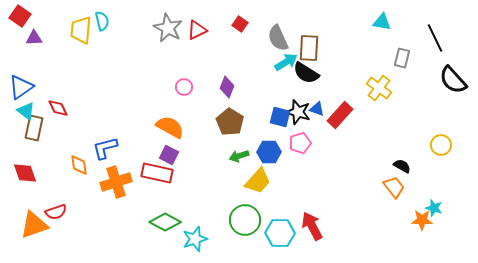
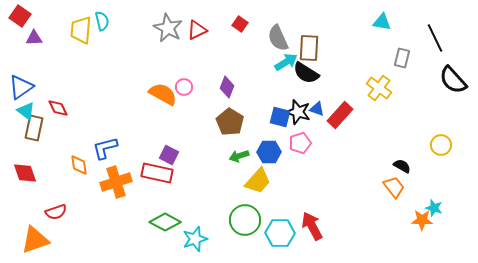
orange semicircle at (170, 127): moved 7 px left, 33 px up
orange triangle at (34, 225): moved 1 px right, 15 px down
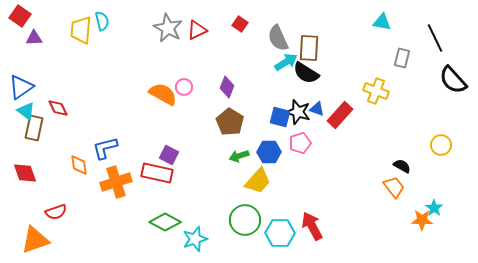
yellow cross at (379, 88): moved 3 px left, 3 px down; rotated 15 degrees counterclockwise
cyan star at (434, 208): rotated 18 degrees clockwise
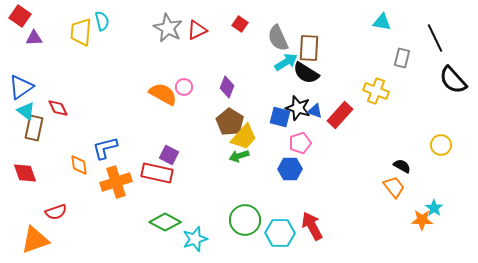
yellow trapezoid at (81, 30): moved 2 px down
blue triangle at (317, 109): moved 2 px left, 2 px down
black star at (298, 112): moved 4 px up
blue hexagon at (269, 152): moved 21 px right, 17 px down
yellow trapezoid at (258, 181): moved 14 px left, 44 px up
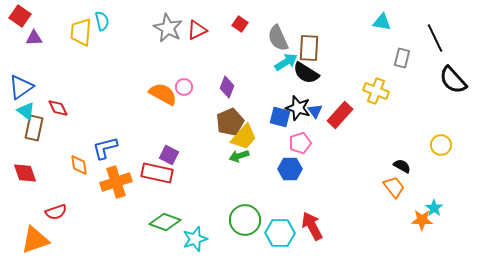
blue triangle at (315, 111): rotated 35 degrees clockwise
brown pentagon at (230, 122): rotated 16 degrees clockwise
green diamond at (165, 222): rotated 8 degrees counterclockwise
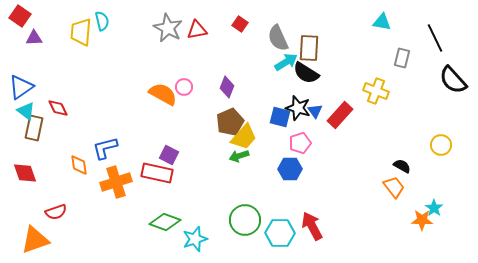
red triangle at (197, 30): rotated 15 degrees clockwise
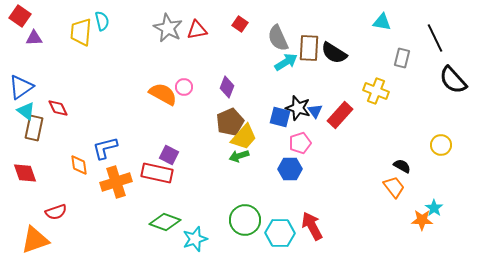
black semicircle at (306, 73): moved 28 px right, 20 px up
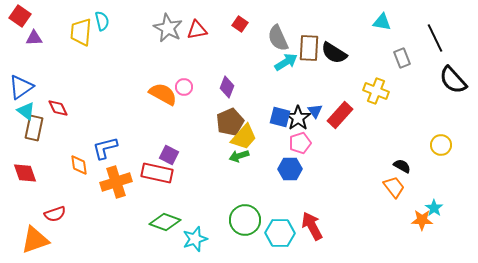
gray rectangle at (402, 58): rotated 36 degrees counterclockwise
black star at (298, 108): moved 10 px down; rotated 20 degrees clockwise
red semicircle at (56, 212): moved 1 px left, 2 px down
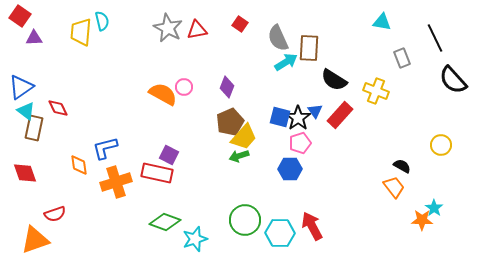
black semicircle at (334, 53): moved 27 px down
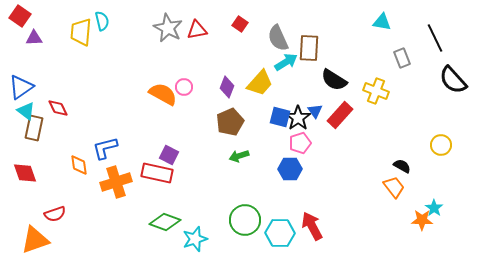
yellow trapezoid at (244, 137): moved 16 px right, 54 px up
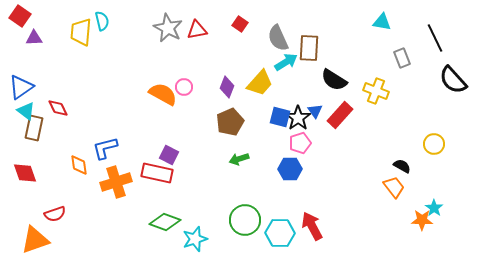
yellow circle at (441, 145): moved 7 px left, 1 px up
green arrow at (239, 156): moved 3 px down
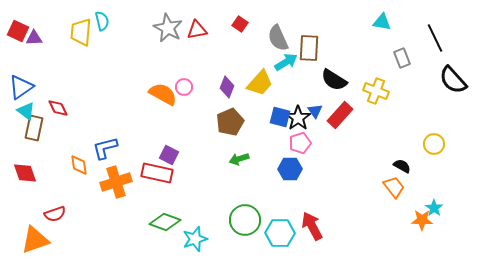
red square at (20, 16): moved 2 px left, 15 px down; rotated 10 degrees counterclockwise
